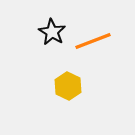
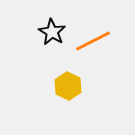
orange line: rotated 6 degrees counterclockwise
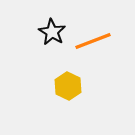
orange line: rotated 6 degrees clockwise
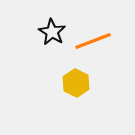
yellow hexagon: moved 8 px right, 3 px up
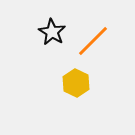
orange line: rotated 24 degrees counterclockwise
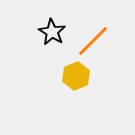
yellow hexagon: moved 7 px up; rotated 12 degrees clockwise
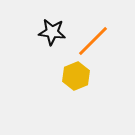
black star: rotated 24 degrees counterclockwise
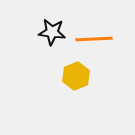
orange line: moved 1 px right, 2 px up; rotated 42 degrees clockwise
